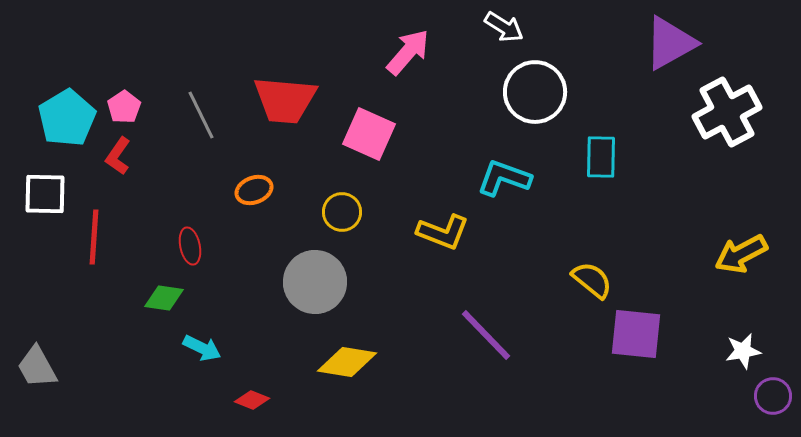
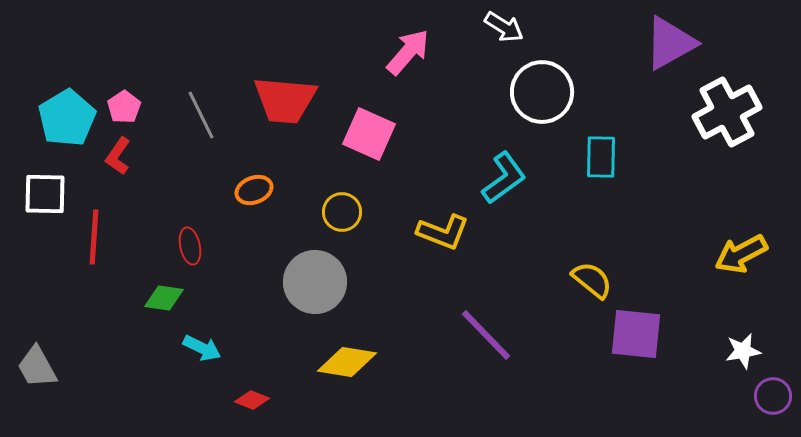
white circle: moved 7 px right
cyan L-shape: rotated 124 degrees clockwise
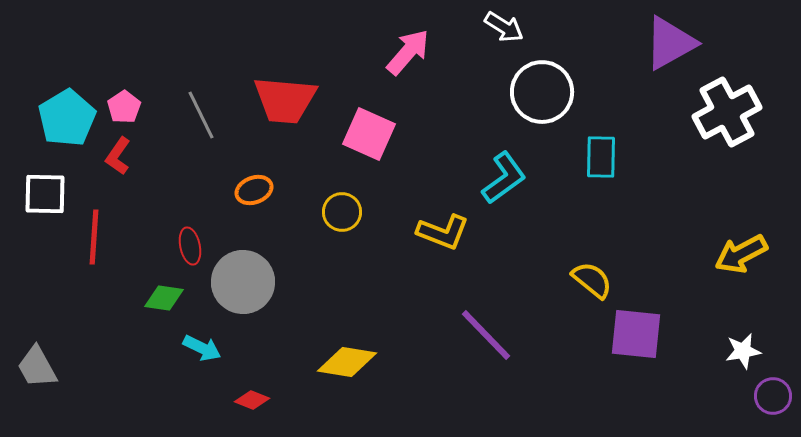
gray circle: moved 72 px left
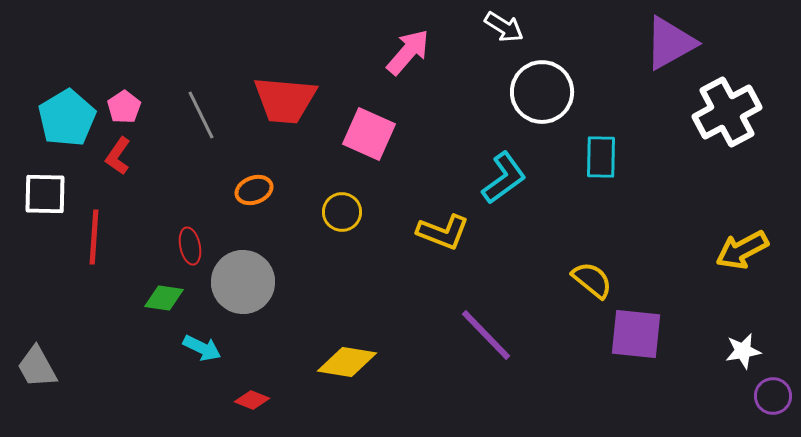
yellow arrow: moved 1 px right, 4 px up
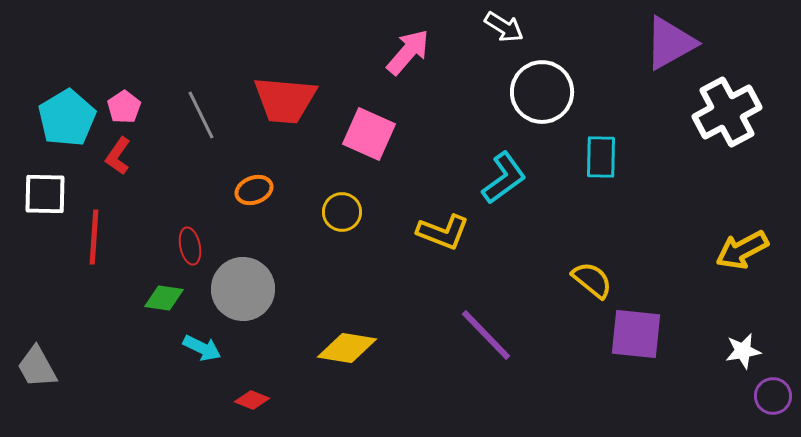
gray circle: moved 7 px down
yellow diamond: moved 14 px up
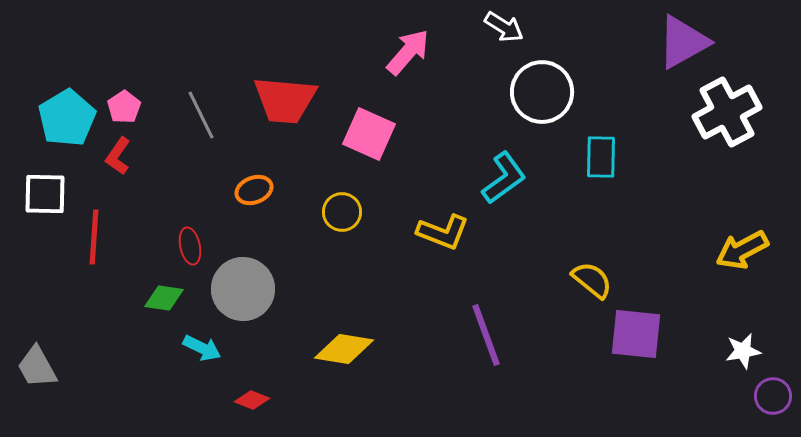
purple triangle: moved 13 px right, 1 px up
purple line: rotated 24 degrees clockwise
yellow diamond: moved 3 px left, 1 px down
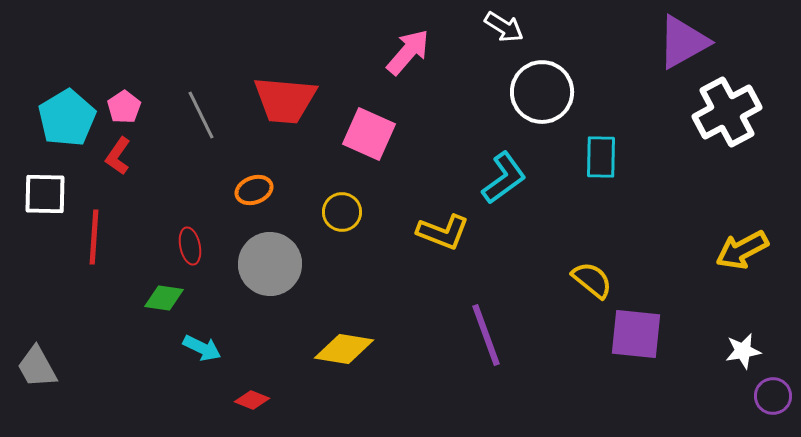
gray circle: moved 27 px right, 25 px up
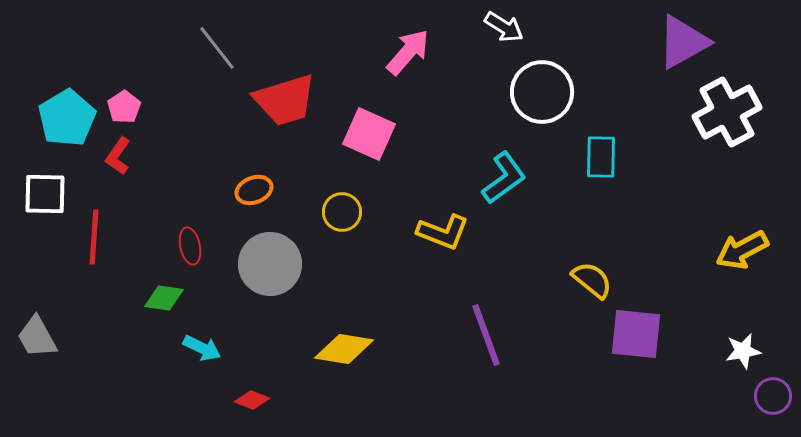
red trapezoid: rotated 22 degrees counterclockwise
gray line: moved 16 px right, 67 px up; rotated 12 degrees counterclockwise
gray trapezoid: moved 30 px up
